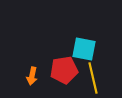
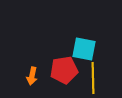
yellow line: rotated 12 degrees clockwise
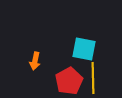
red pentagon: moved 5 px right, 11 px down; rotated 20 degrees counterclockwise
orange arrow: moved 3 px right, 15 px up
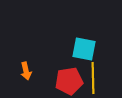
orange arrow: moved 9 px left, 10 px down; rotated 24 degrees counterclockwise
red pentagon: rotated 20 degrees clockwise
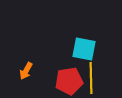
orange arrow: rotated 42 degrees clockwise
yellow line: moved 2 px left
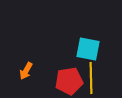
cyan square: moved 4 px right
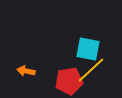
orange arrow: rotated 72 degrees clockwise
yellow line: moved 8 px up; rotated 48 degrees clockwise
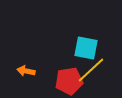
cyan square: moved 2 px left, 1 px up
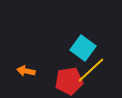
cyan square: moved 3 px left; rotated 25 degrees clockwise
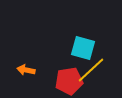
cyan square: rotated 20 degrees counterclockwise
orange arrow: moved 1 px up
